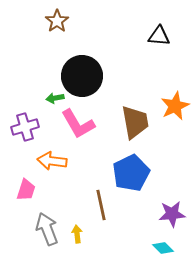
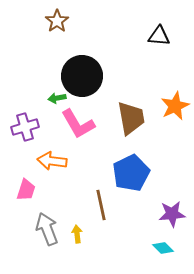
green arrow: moved 2 px right
brown trapezoid: moved 4 px left, 4 px up
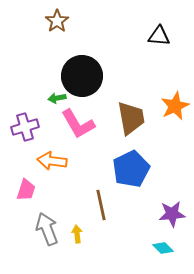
blue pentagon: moved 4 px up
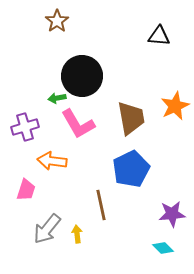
gray arrow: rotated 120 degrees counterclockwise
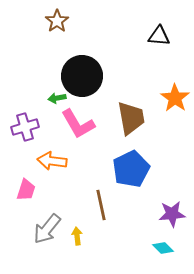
orange star: moved 8 px up; rotated 12 degrees counterclockwise
yellow arrow: moved 2 px down
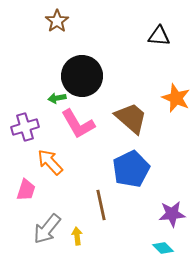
orange star: moved 1 px right; rotated 12 degrees counterclockwise
brown trapezoid: rotated 39 degrees counterclockwise
orange arrow: moved 2 px left, 1 px down; rotated 40 degrees clockwise
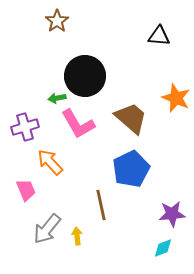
black circle: moved 3 px right
pink trapezoid: rotated 40 degrees counterclockwise
cyan diamond: rotated 65 degrees counterclockwise
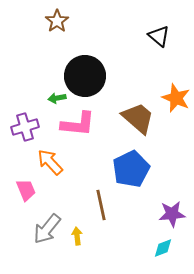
black triangle: rotated 35 degrees clockwise
brown trapezoid: moved 7 px right
pink L-shape: rotated 54 degrees counterclockwise
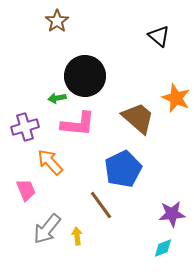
blue pentagon: moved 8 px left
brown line: rotated 24 degrees counterclockwise
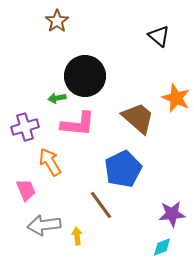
orange arrow: rotated 12 degrees clockwise
gray arrow: moved 3 px left, 4 px up; rotated 44 degrees clockwise
cyan diamond: moved 1 px left, 1 px up
